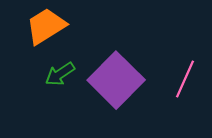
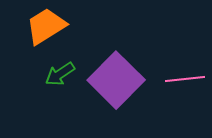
pink line: rotated 60 degrees clockwise
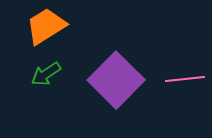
green arrow: moved 14 px left
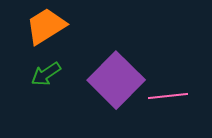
pink line: moved 17 px left, 17 px down
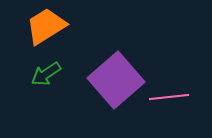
purple square: rotated 4 degrees clockwise
pink line: moved 1 px right, 1 px down
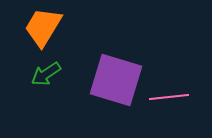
orange trapezoid: moved 3 px left, 1 px down; rotated 27 degrees counterclockwise
purple square: rotated 32 degrees counterclockwise
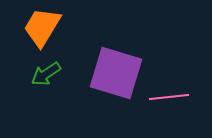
orange trapezoid: moved 1 px left
purple square: moved 7 px up
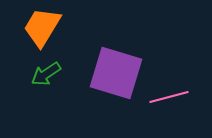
pink line: rotated 9 degrees counterclockwise
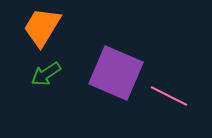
purple square: rotated 6 degrees clockwise
pink line: moved 1 px up; rotated 42 degrees clockwise
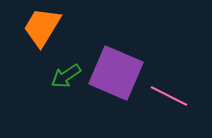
green arrow: moved 20 px right, 2 px down
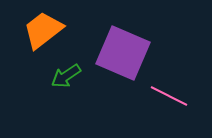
orange trapezoid: moved 1 px right, 3 px down; rotated 21 degrees clockwise
purple square: moved 7 px right, 20 px up
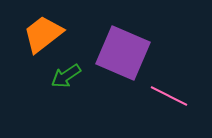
orange trapezoid: moved 4 px down
